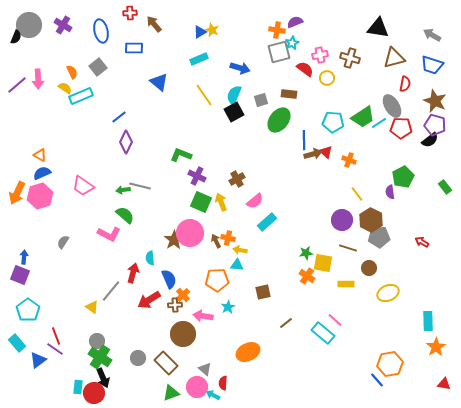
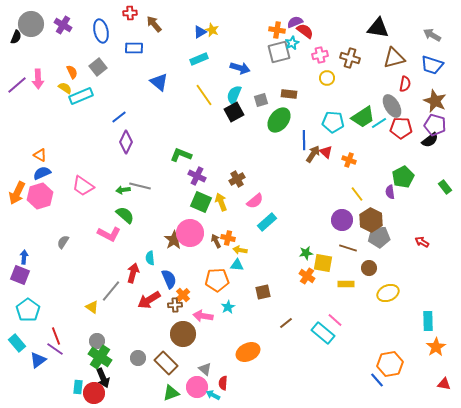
gray circle at (29, 25): moved 2 px right, 1 px up
red semicircle at (305, 69): moved 38 px up
brown arrow at (313, 154): rotated 42 degrees counterclockwise
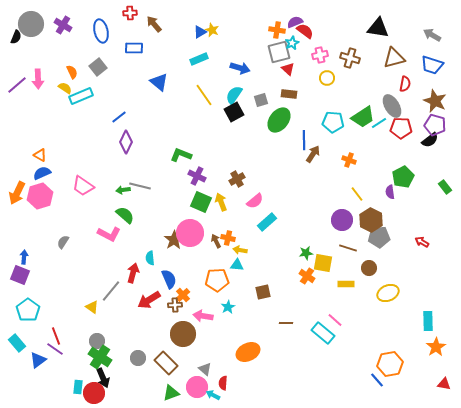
cyan semicircle at (234, 95): rotated 12 degrees clockwise
red triangle at (326, 152): moved 38 px left, 83 px up
brown line at (286, 323): rotated 40 degrees clockwise
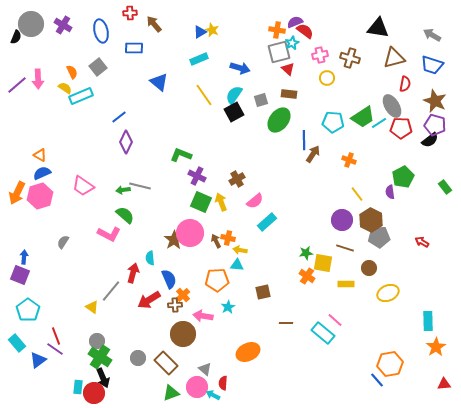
brown line at (348, 248): moved 3 px left
red triangle at (444, 384): rotated 16 degrees counterclockwise
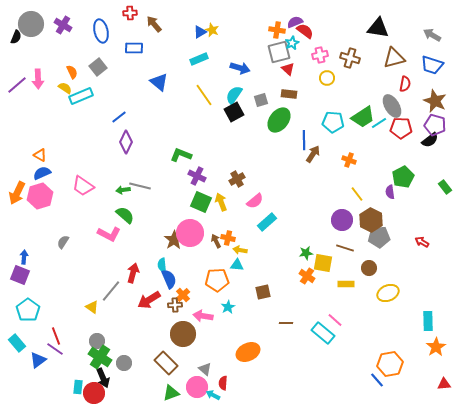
cyan semicircle at (150, 258): moved 12 px right, 7 px down
gray circle at (138, 358): moved 14 px left, 5 px down
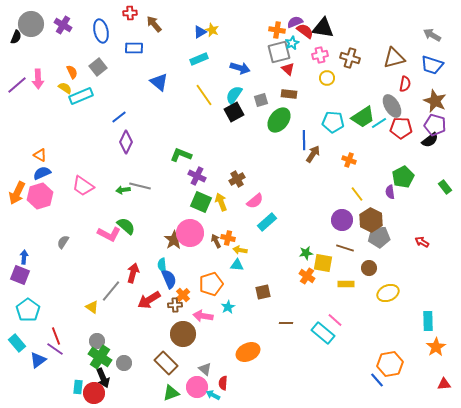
black triangle at (378, 28): moved 55 px left
green semicircle at (125, 215): moved 1 px right, 11 px down
orange pentagon at (217, 280): moved 6 px left, 4 px down; rotated 15 degrees counterclockwise
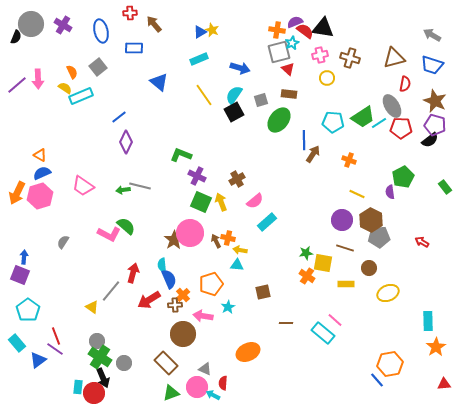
yellow line at (357, 194): rotated 28 degrees counterclockwise
gray triangle at (205, 369): rotated 16 degrees counterclockwise
